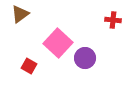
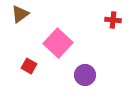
purple circle: moved 17 px down
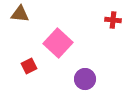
brown triangle: rotated 42 degrees clockwise
red square: rotated 35 degrees clockwise
purple circle: moved 4 px down
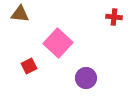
red cross: moved 1 px right, 3 px up
purple circle: moved 1 px right, 1 px up
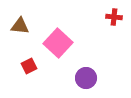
brown triangle: moved 12 px down
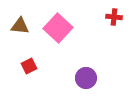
pink square: moved 15 px up
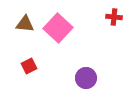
brown triangle: moved 5 px right, 2 px up
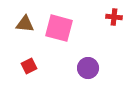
pink square: moved 1 px right; rotated 28 degrees counterclockwise
purple circle: moved 2 px right, 10 px up
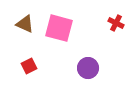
red cross: moved 2 px right, 6 px down; rotated 21 degrees clockwise
brown triangle: rotated 18 degrees clockwise
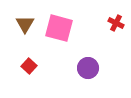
brown triangle: rotated 36 degrees clockwise
red square: rotated 21 degrees counterclockwise
